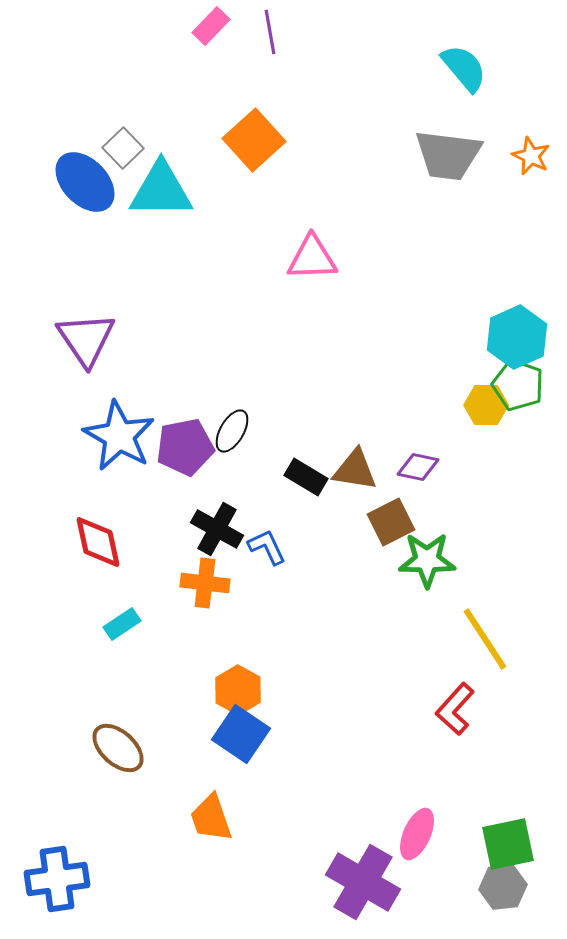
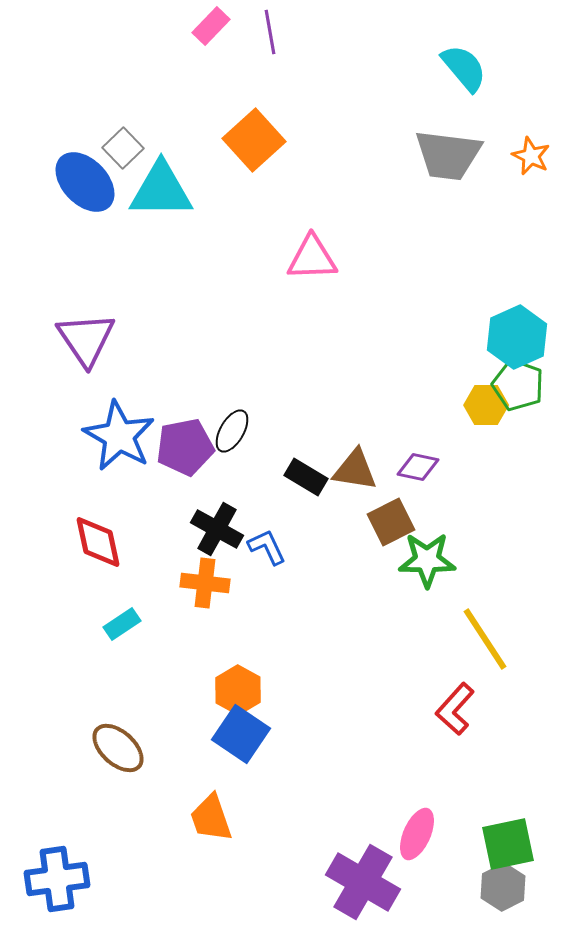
gray hexagon: rotated 21 degrees counterclockwise
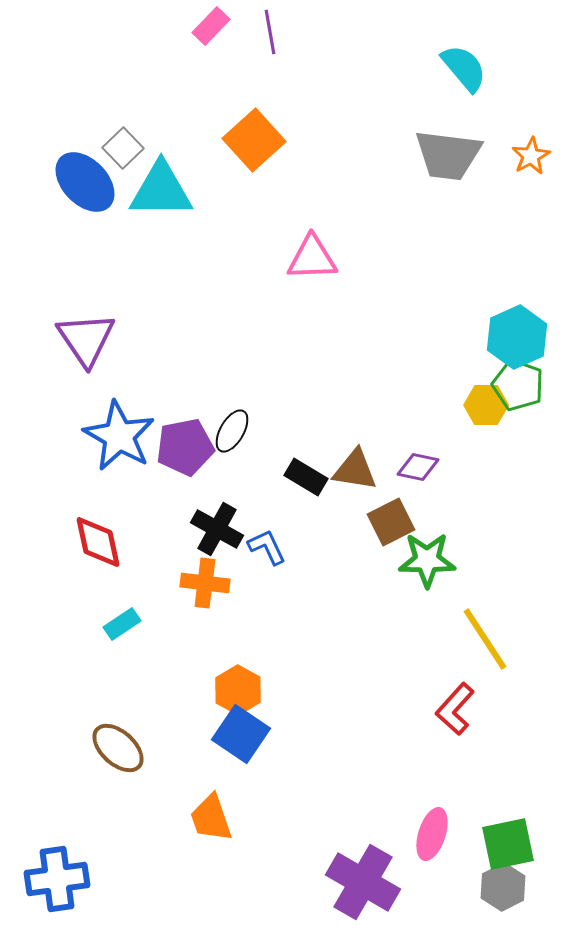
orange star: rotated 18 degrees clockwise
pink ellipse: moved 15 px right; rotated 6 degrees counterclockwise
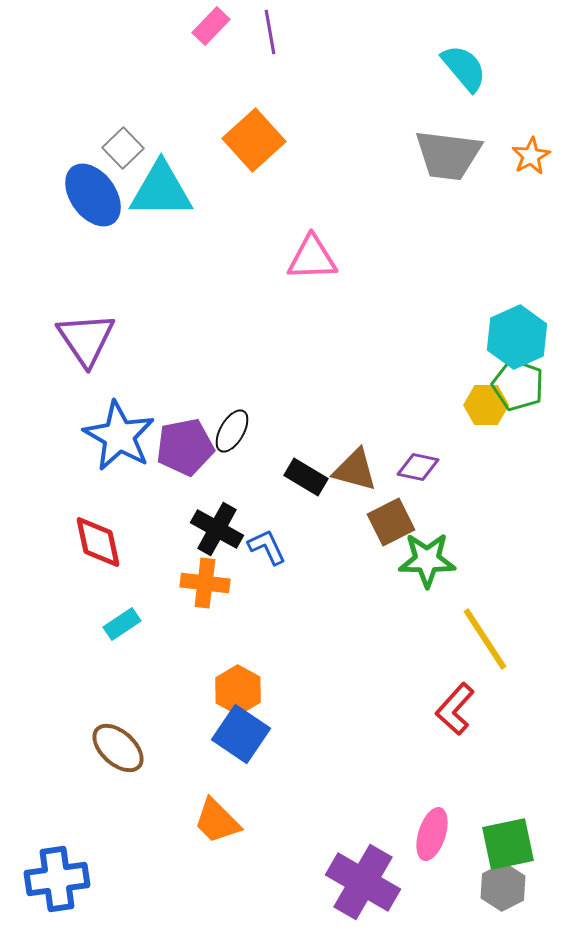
blue ellipse: moved 8 px right, 13 px down; rotated 8 degrees clockwise
brown triangle: rotated 6 degrees clockwise
orange trapezoid: moved 6 px right, 3 px down; rotated 26 degrees counterclockwise
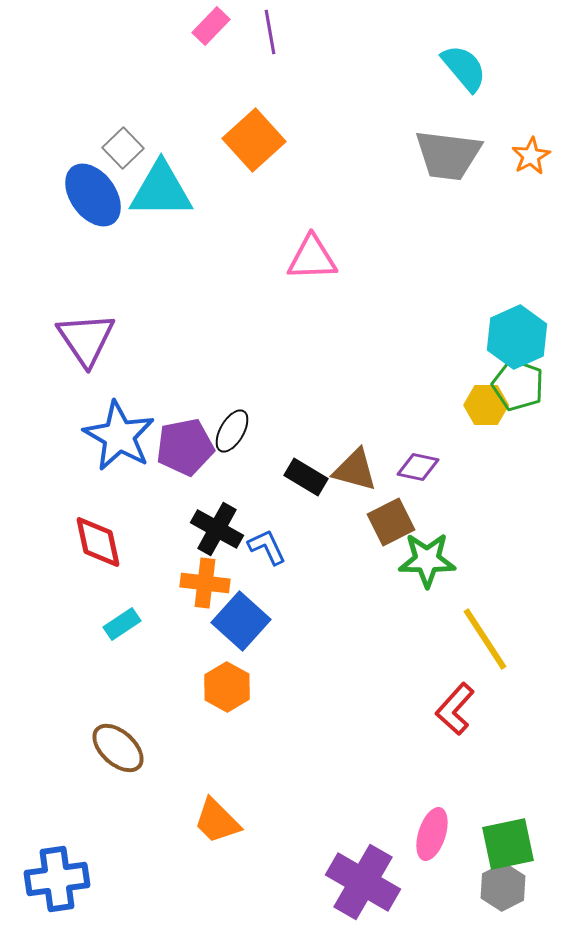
orange hexagon: moved 11 px left, 3 px up
blue square: moved 113 px up; rotated 8 degrees clockwise
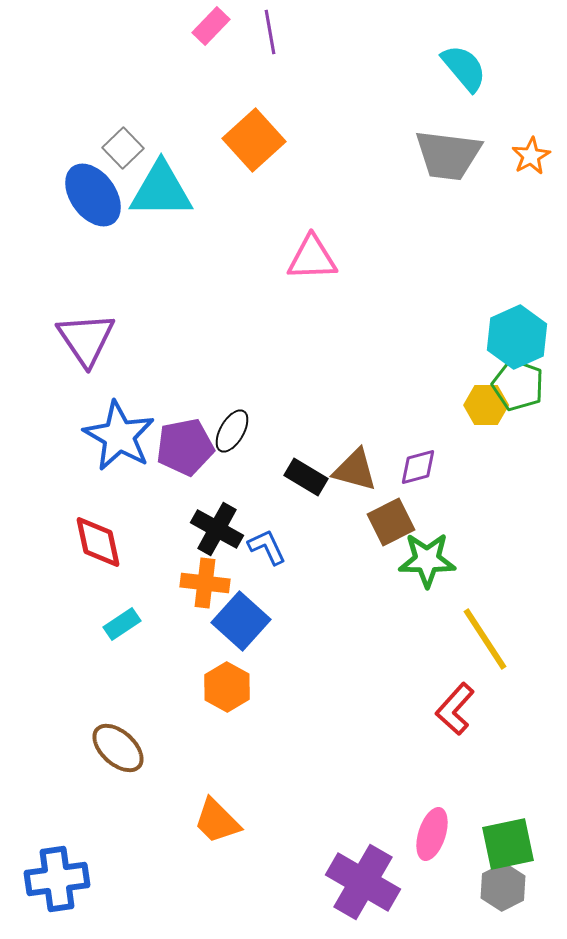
purple diamond: rotated 27 degrees counterclockwise
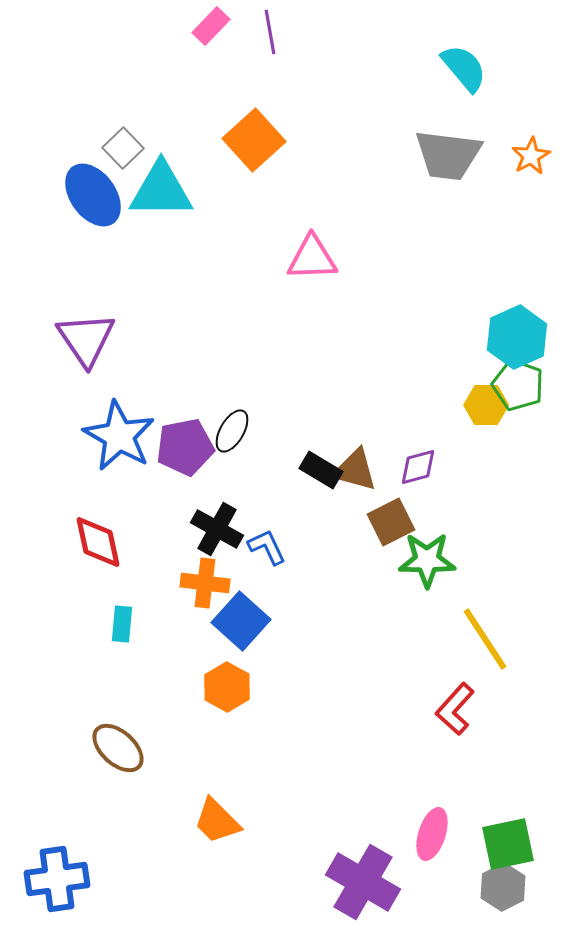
black rectangle: moved 15 px right, 7 px up
cyan rectangle: rotated 51 degrees counterclockwise
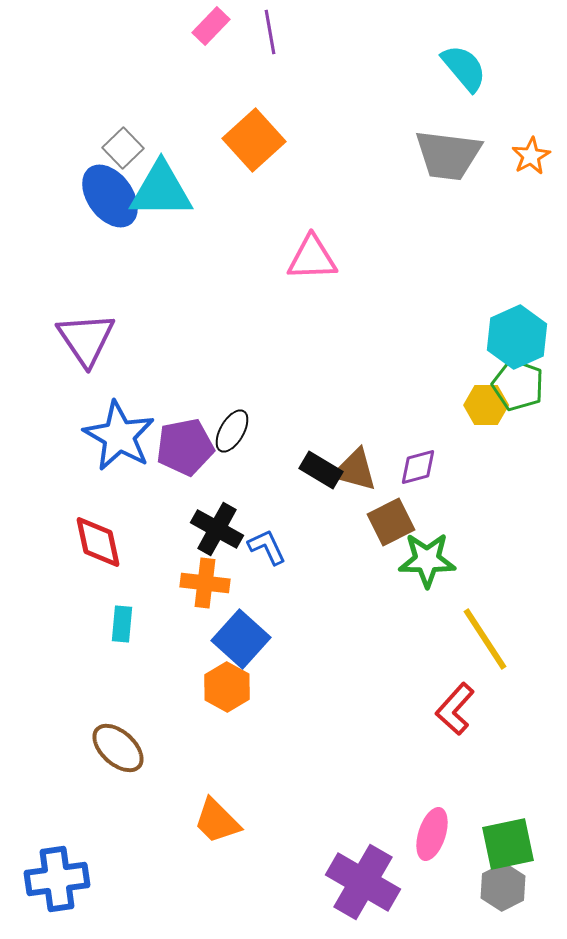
blue ellipse: moved 17 px right, 1 px down
blue square: moved 18 px down
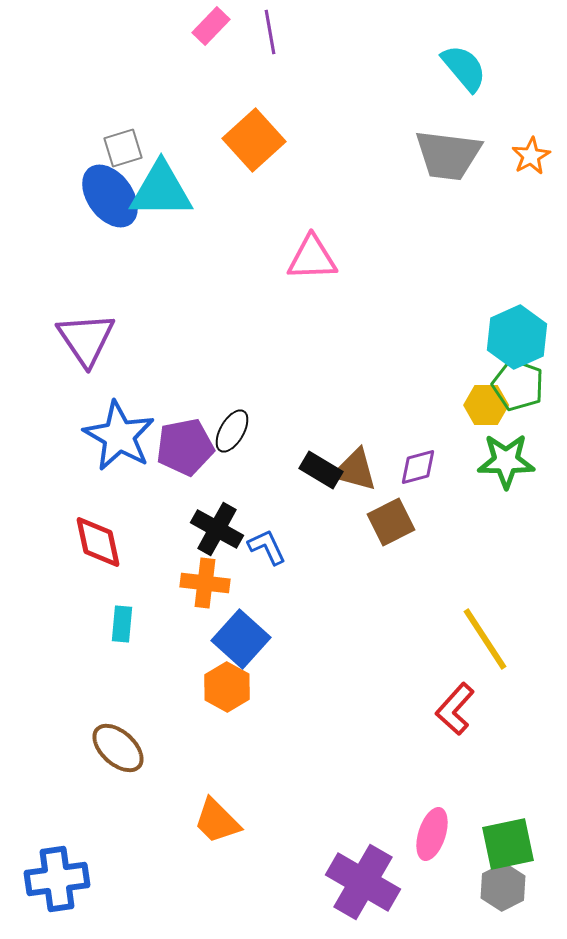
gray square: rotated 27 degrees clockwise
green star: moved 79 px right, 99 px up
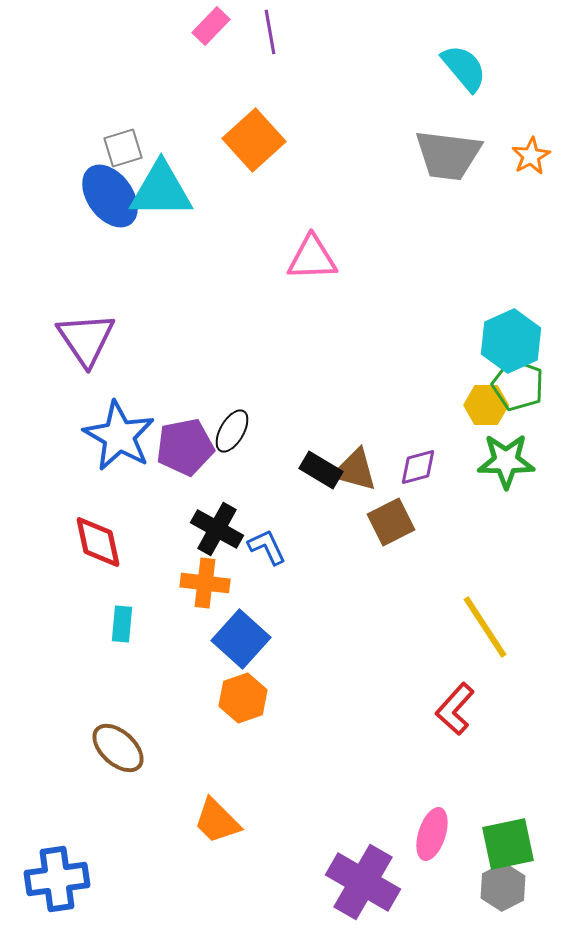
cyan hexagon: moved 6 px left, 4 px down
yellow line: moved 12 px up
orange hexagon: moved 16 px right, 11 px down; rotated 12 degrees clockwise
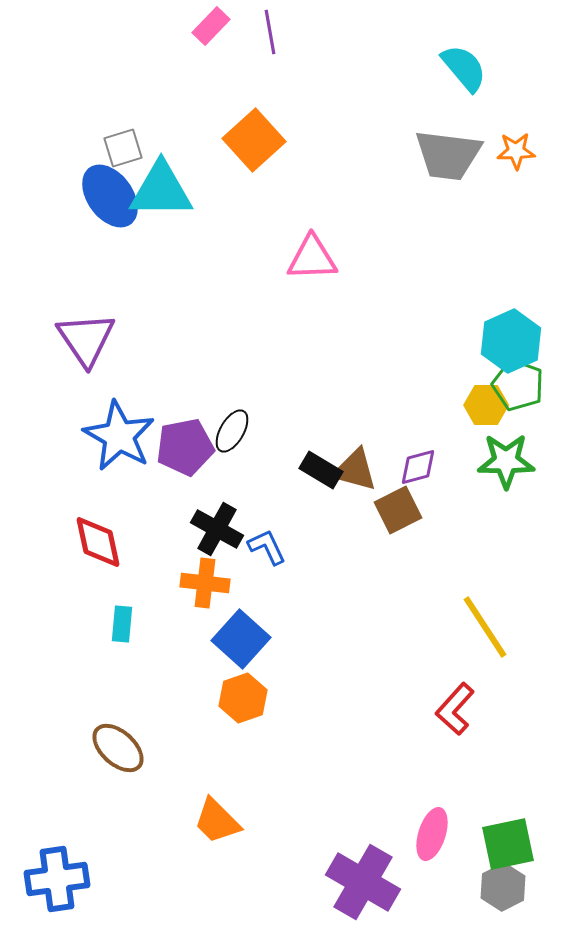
orange star: moved 15 px left, 5 px up; rotated 27 degrees clockwise
brown square: moved 7 px right, 12 px up
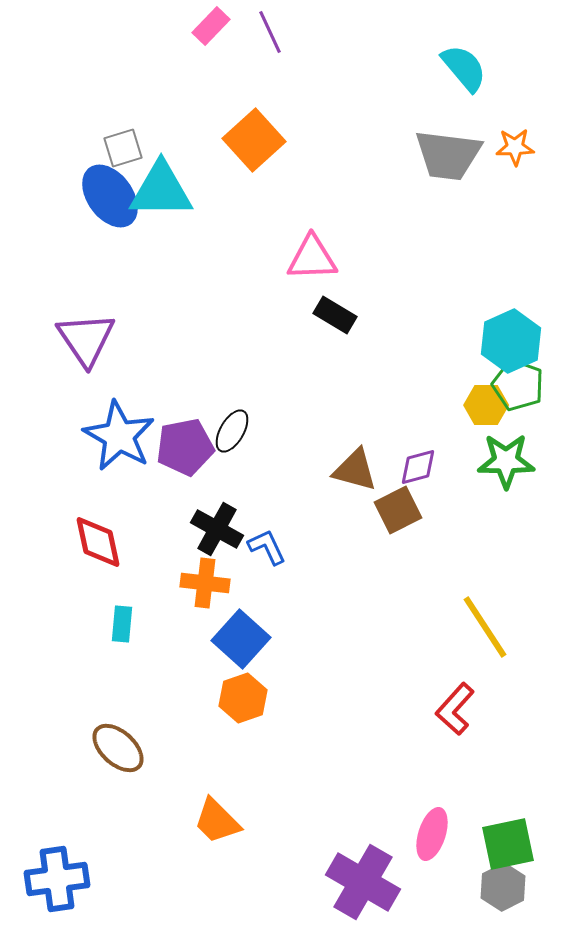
purple line: rotated 15 degrees counterclockwise
orange star: moved 1 px left, 4 px up
black rectangle: moved 14 px right, 155 px up
